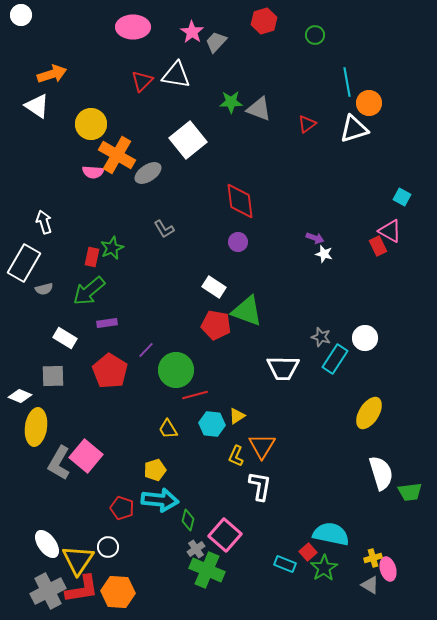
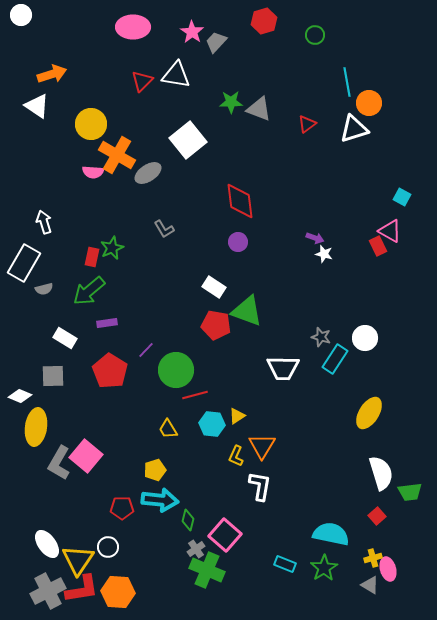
red pentagon at (122, 508): rotated 20 degrees counterclockwise
red square at (308, 552): moved 69 px right, 36 px up
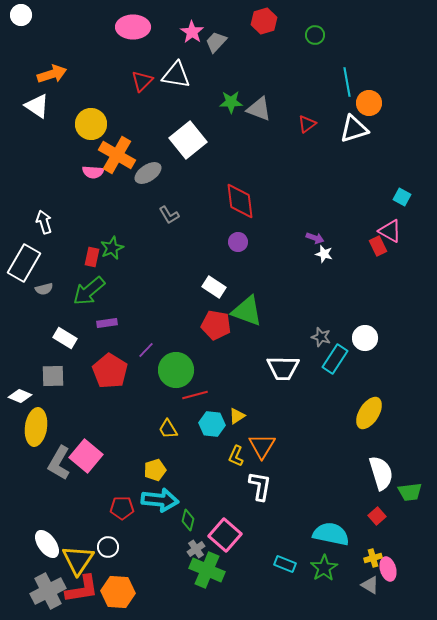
gray L-shape at (164, 229): moved 5 px right, 14 px up
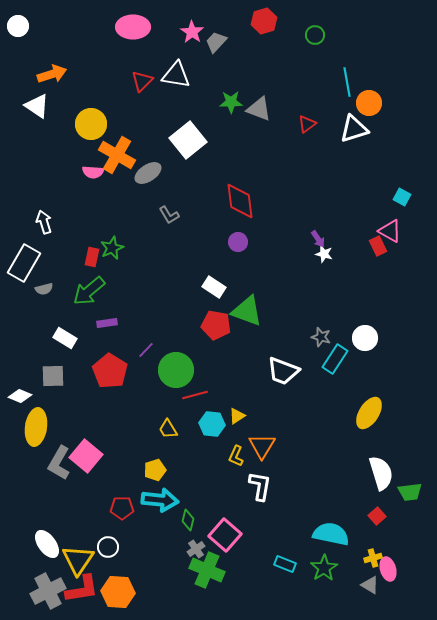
white circle at (21, 15): moved 3 px left, 11 px down
purple arrow at (315, 238): moved 3 px right, 1 px down; rotated 36 degrees clockwise
white trapezoid at (283, 368): moved 3 px down; rotated 20 degrees clockwise
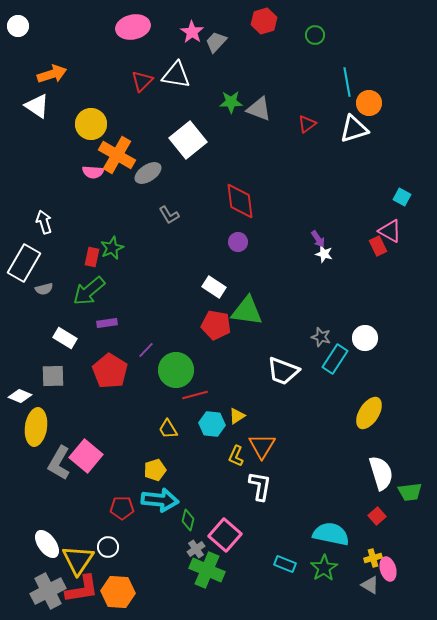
pink ellipse at (133, 27): rotated 12 degrees counterclockwise
green triangle at (247, 311): rotated 12 degrees counterclockwise
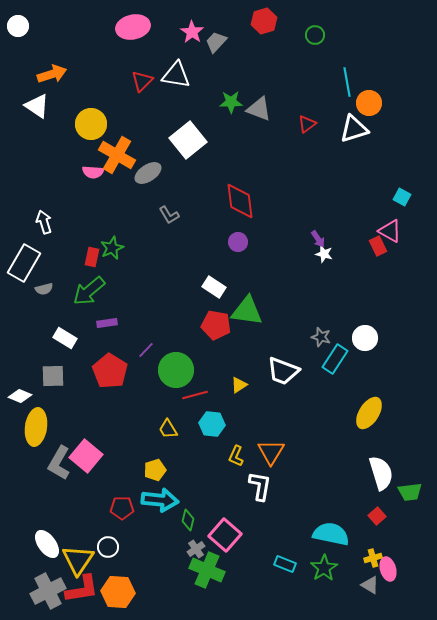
yellow triangle at (237, 416): moved 2 px right, 31 px up
orange triangle at (262, 446): moved 9 px right, 6 px down
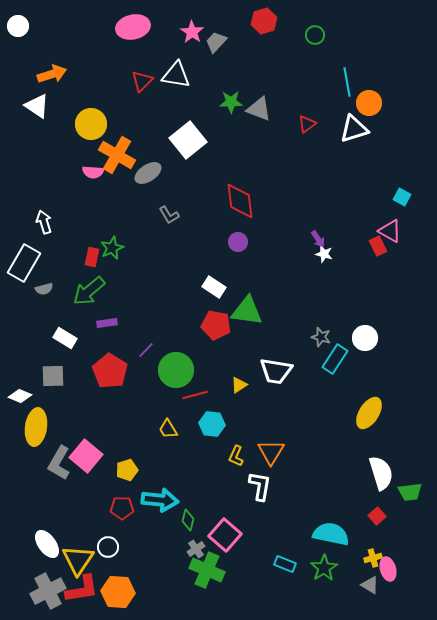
white trapezoid at (283, 371): moved 7 px left; rotated 12 degrees counterclockwise
yellow pentagon at (155, 470): moved 28 px left
